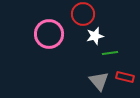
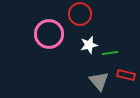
red circle: moved 3 px left
white star: moved 6 px left, 9 px down
red rectangle: moved 1 px right, 2 px up
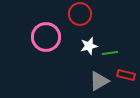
pink circle: moved 3 px left, 3 px down
white star: moved 1 px down
gray triangle: rotated 40 degrees clockwise
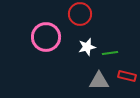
white star: moved 2 px left, 1 px down
red rectangle: moved 1 px right, 1 px down
gray triangle: rotated 30 degrees clockwise
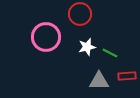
green line: rotated 35 degrees clockwise
red rectangle: rotated 18 degrees counterclockwise
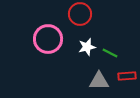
pink circle: moved 2 px right, 2 px down
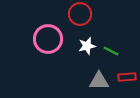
white star: moved 1 px up
green line: moved 1 px right, 2 px up
red rectangle: moved 1 px down
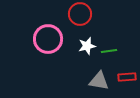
green line: moved 2 px left; rotated 35 degrees counterclockwise
gray triangle: rotated 10 degrees clockwise
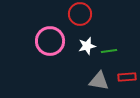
pink circle: moved 2 px right, 2 px down
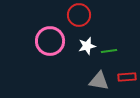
red circle: moved 1 px left, 1 px down
